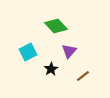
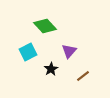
green diamond: moved 11 px left
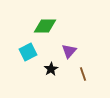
green diamond: rotated 45 degrees counterclockwise
brown line: moved 2 px up; rotated 72 degrees counterclockwise
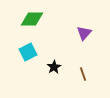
green diamond: moved 13 px left, 7 px up
purple triangle: moved 15 px right, 18 px up
black star: moved 3 px right, 2 px up
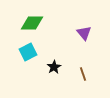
green diamond: moved 4 px down
purple triangle: rotated 21 degrees counterclockwise
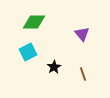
green diamond: moved 2 px right, 1 px up
purple triangle: moved 2 px left, 1 px down
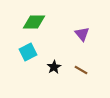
brown line: moved 2 px left, 4 px up; rotated 40 degrees counterclockwise
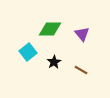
green diamond: moved 16 px right, 7 px down
cyan square: rotated 12 degrees counterclockwise
black star: moved 5 px up
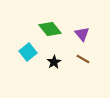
green diamond: rotated 50 degrees clockwise
brown line: moved 2 px right, 11 px up
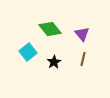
brown line: rotated 72 degrees clockwise
